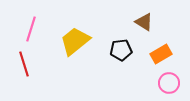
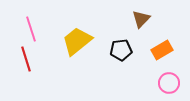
brown triangle: moved 3 px left, 3 px up; rotated 42 degrees clockwise
pink line: rotated 35 degrees counterclockwise
yellow trapezoid: moved 2 px right
orange rectangle: moved 1 px right, 4 px up
red line: moved 2 px right, 5 px up
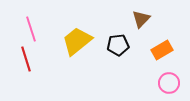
black pentagon: moved 3 px left, 5 px up
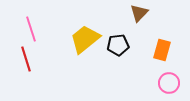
brown triangle: moved 2 px left, 6 px up
yellow trapezoid: moved 8 px right, 2 px up
orange rectangle: rotated 45 degrees counterclockwise
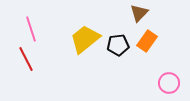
orange rectangle: moved 15 px left, 9 px up; rotated 20 degrees clockwise
red line: rotated 10 degrees counterclockwise
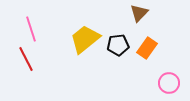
orange rectangle: moved 7 px down
